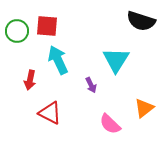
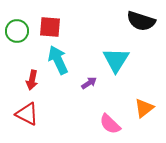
red square: moved 3 px right, 1 px down
red arrow: moved 2 px right
purple arrow: moved 2 px left, 2 px up; rotated 98 degrees counterclockwise
red triangle: moved 23 px left, 1 px down
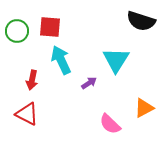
cyan arrow: moved 3 px right
orange triangle: rotated 10 degrees clockwise
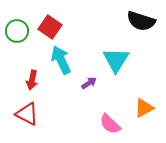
red square: rotated 30 degrees clockwise
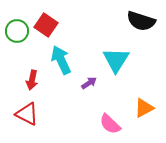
red square: moved 4 px left, 2 px up
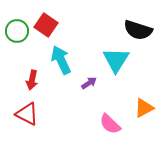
black semicircle: moved 3 px left, 9 px down
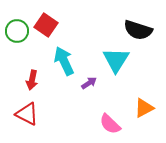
cyan arrow: moved 3 px right, 1 px down
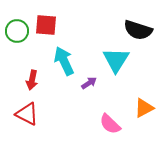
red square: rotated 30 degrees counterclockwise
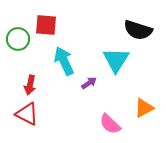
green circle: moved 1 px right, 8 px down
red arrow: moved 2 px left, 5 px down
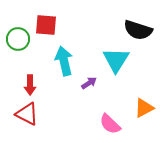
cyan arrow: rotated 12 degrees clockwise
red arrow: rotated 12 degrees counterclockwise
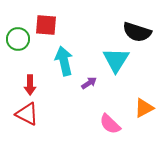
black semicircle: moved 1 px left, 2 px down
